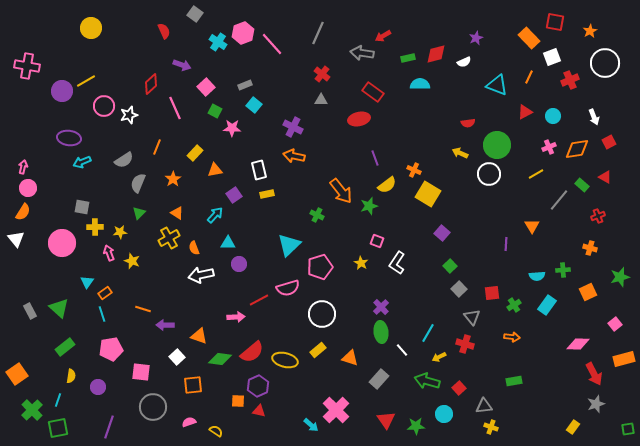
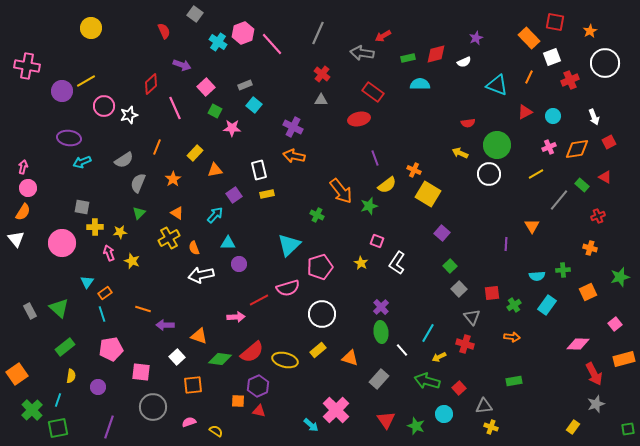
green star at (416, 426): rotated 24 degrees clockwise
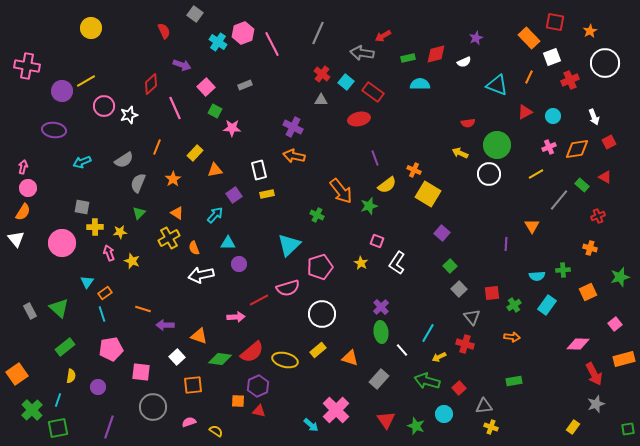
pink line at (272, 44): rotated 15 degrees clockwise
cyan square at (254, 105): moved 92 px right, 23 px up
purple ellipse at (69, 138): moved 15 px left, 8 px up
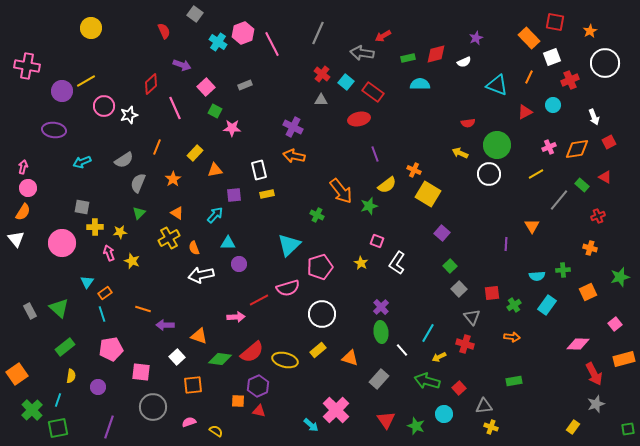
cyan circle at (553, 116): moved 11 px up
purple line at (375, 158): moved 4 px up
purple square at (234, 195): rotated 28 degrees clockwise
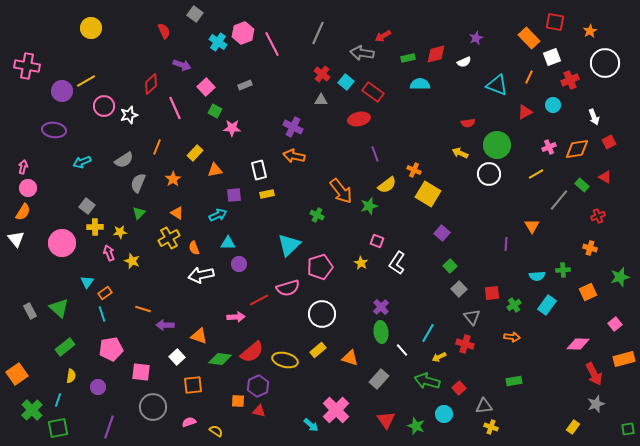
gray square at (82, 207): moved 5 px right, 1 px up; rotated 28 degrees clockwise
cyan arrow at (215, 215): moved 3 px right; rotated 24 degrees clockwise
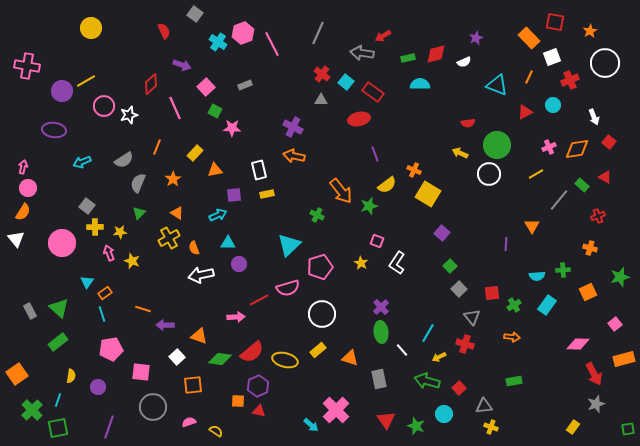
red square at (609, 142): rotated 24 degrees counterclockwise
green rectangle at (65, 347): moved 7 px left, 5 px up
gray rectangle at (379, 379): rotated 54 degrees counterclockwise
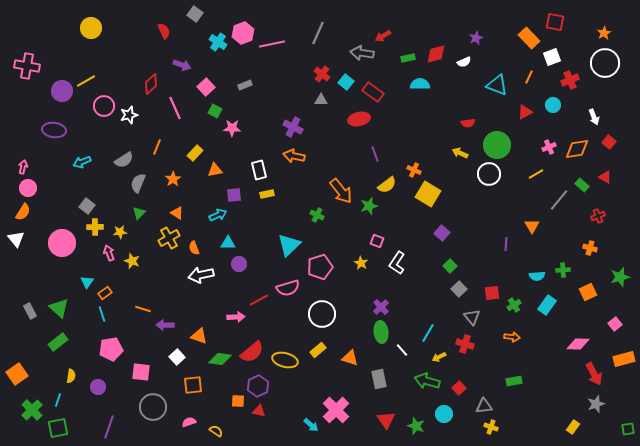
orange star at (590, 31): moved 14 px right, 2 px down
pink line at (272, 44): rotated 75 degrees counterclockwise
